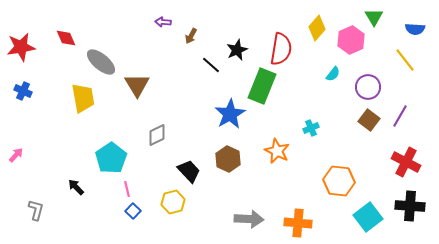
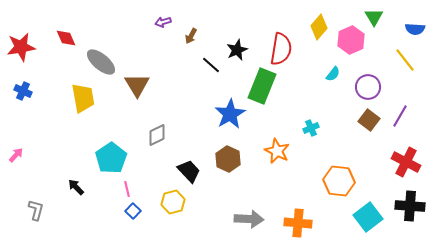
purple arrow: rotated 21 degrees counterclockwise
yellow diamond: moved 2 px right, 1 px up
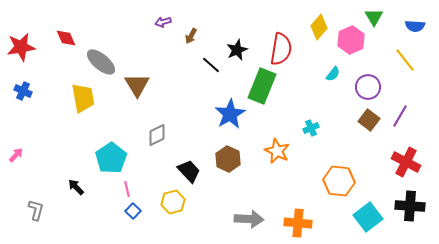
blue semicircle: moved 3 px up
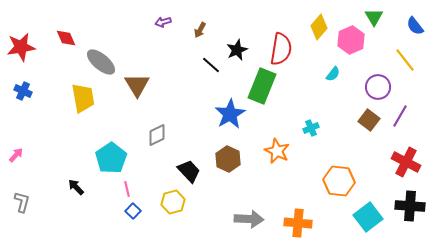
blue semicircle: rotated 48 degrees clockwise
brown arrow: moved 9 px right, 6 px up
purple circle: moved 10 px right
gray L-shape: moved 14 px left, 8 px up
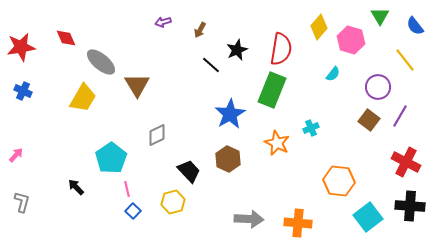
green triangle: moved 6 px right, 1 px up
pink hexagon: rotated 20 degrees counterclockwise
green rectangle: moved 10 px right, 4 px down
yellow trapezoid: rotated 40 degrees clockwise
orange star: moved 8 px up
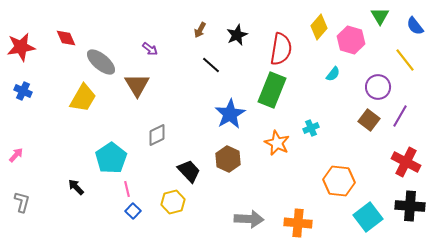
purple arrow: moved 13 px left, 27 px down; rotated 126 degrees counterclockwise
black star: moved 15 px up
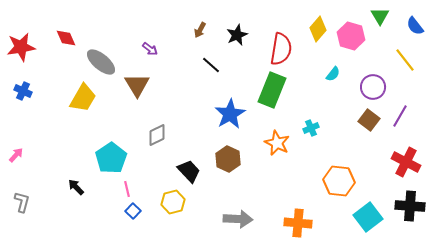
yellow diamond: moved 1 px left, 2 px down
pink hexagon: moved 4 px up
purple circle: moved 5 px left
gray arrow: moved 11 px left
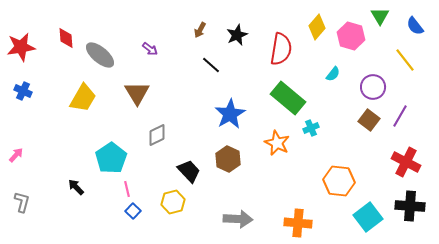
yellow diamond: moved 1 px left, 2 px up
red diamond: rotated 20 degrees clockwise
gray ellipse: moved 1 px left, 7 px up
brown triangle: moved 8 px down
green rectangle: moved 16 px right, 8 px down; rotated 72 degrees counterclockwise
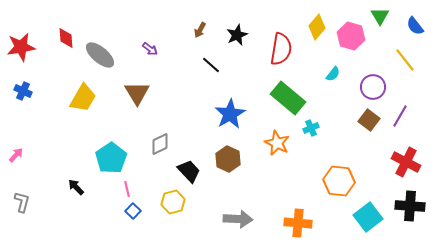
gray diamond: moved 3 px right, 9 px down
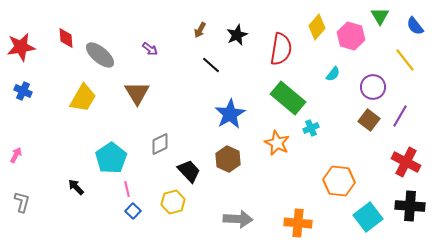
pink arrow: rotated 14 degrees counterclockwise
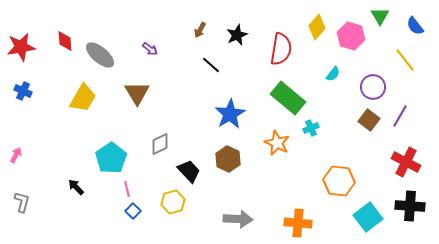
red diamond: moved 1 px left, 3 px down
